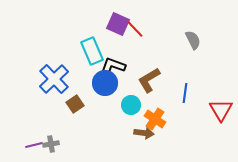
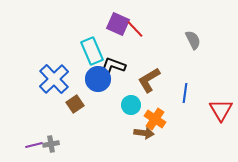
blue circle: moved 7 px left, 4 px up
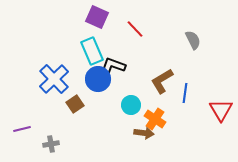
purple square: moved 21 px left, 7 px up
brown L-shape: moved 13 px right, 1 px down
purple line: moved 12 px left, 16 px up
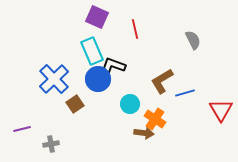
red line: rotated 30 degrees clockwise
blue line: rotated 66 degrees clockwise
cyan circle: moved 1 px left, 1 px up
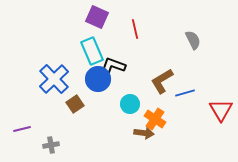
gray cross: moved 1 px down
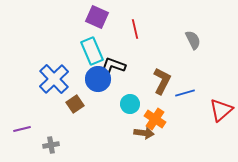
brown L-shape: rotated 148 degrees clockwise
red triangle: rotated 20 degrees clockwise
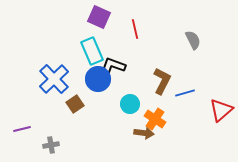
purple square: moved 2 px right
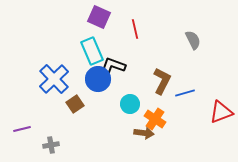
red triangle: moved 2 px down; rotated 20 degrees clockwise
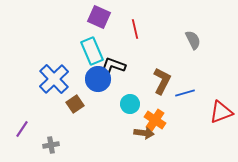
orange cross: moved 1 px down
purple line: rotated 42 degrees counterclockwise
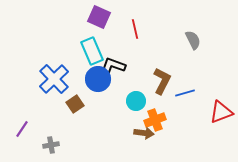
cyan circle: moved 6 px right, 3 px up
orange cross: rotated 35 degrees clockwise
